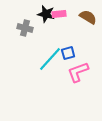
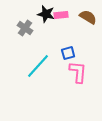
pink rectangle: moved 2 px right, 1 px down
gray cross: rotated 21 degrees clockwise
cyan line: moved 12 px left, 7 px down
pink L-shape: rotated 115 degrees clockwise
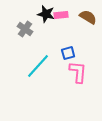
gray cross: moved 1 px down
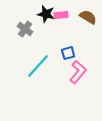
pink L-shape: rotated 35 degrees clockwise
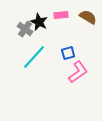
black star: moved 7 px left, 8 px down; rotated 12 degrees clockwise
cyan line: moved 4 px left, 9 px up
pink L-shape: rotated 15 degrees clockwise
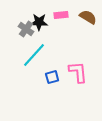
black star: rotated 24 degrees counterclockwise
gray cross: moved 1 px right
blue square: moved 16 px left, 24 px down
cyan line: moved 2 px up
pink L-shape: rotated 60 degrees counterclockwise
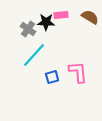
brown semicircle: moved 2 px right
black star: moved 7 px right
gray cross: moved 2 px right
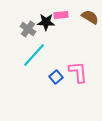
blue square: moved 4 px right; rotated 24 degrees counterclockwise
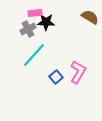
pink rectangle: moved 26 px left, 2 px up
gray cross: rotated 28 degrees clockwise
pink L-shape: rotated 35 degrees clockwise
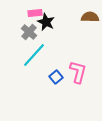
brown semicircle: rotated 30 degrees counterclockwise
black star: rotated 24 degrees clockwise
gray cross: moved 1 px right, 3 px down; rotated 21 degrees counterclockwise
pink L-shape: rotated 15 degrees counterclockwise
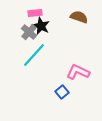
brown semicircle: moved 11 px left; rotated 18 degrees clockwise
black star: moved 5 px left, 4 px down
pink L-shape: rotated 80 degrees counterclockwise
blue square: moved 6 px right, 15 px down
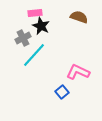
gray cross: moved 6 px left, 6 px down; rotated 21 degrees clockwise
